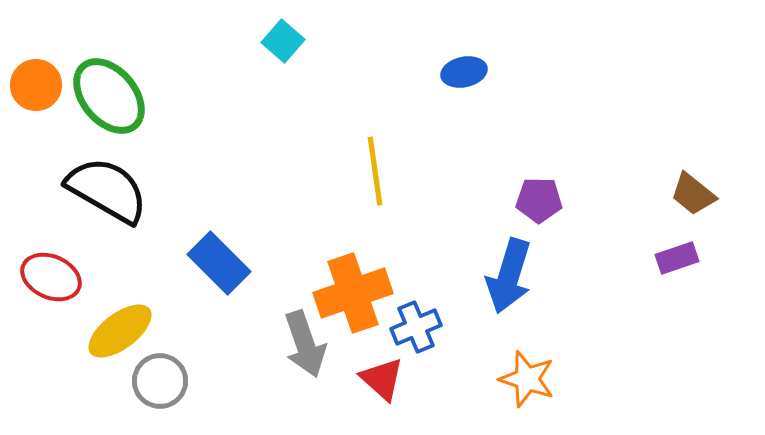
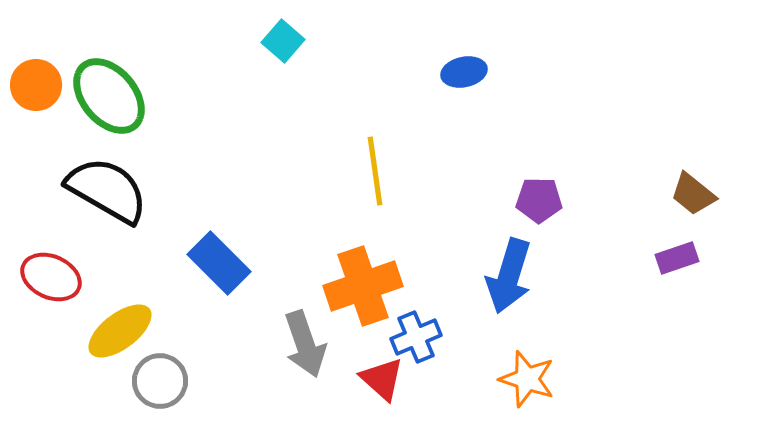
orange cross: moved 10 px right, 7 px up
blue cross: moved 10 px down
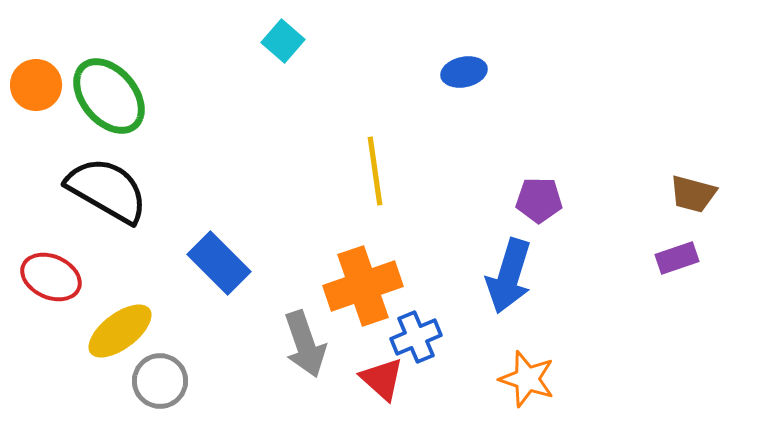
brown trapezoid: rotated 24 degrees counterclockwise
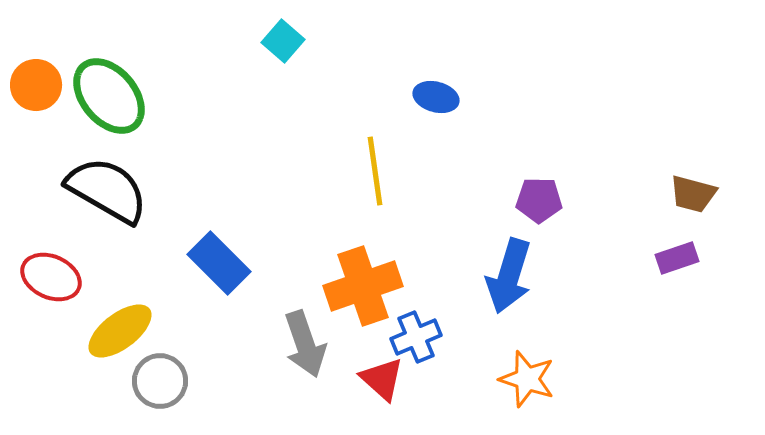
blue ellipse: moved 28 px left, 25 px down; rotated 27 degrees clockwise
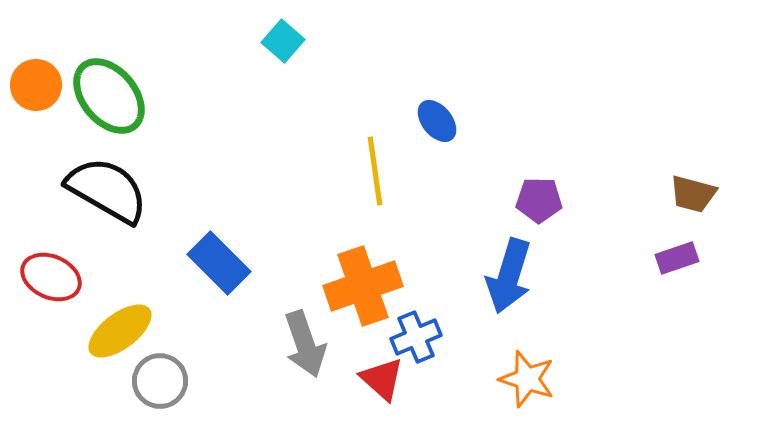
blue ellipse: moved 1 px right, 24 px down; rotated 36 degrees clockwise
